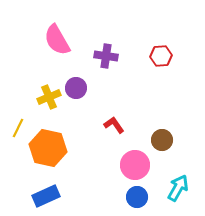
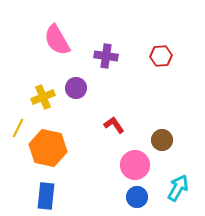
yellow cross: moved 6 px left
blue rectangle: rotated 60 degrees counterclockwise
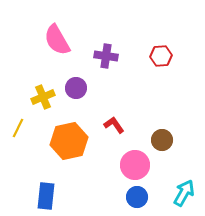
orange hexagon: moved 21 px right, 7 px up; rotated 24 degrees counterclockwise
cyan arrow: moved 6 px right, 5 px down
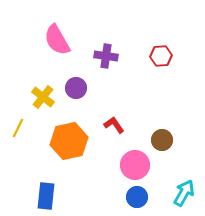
yellow cross: rotated 30 degrees counterclockwise
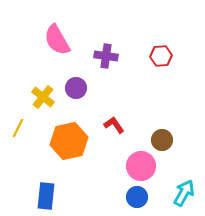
pink circle: moved 6 px right, 1 px down
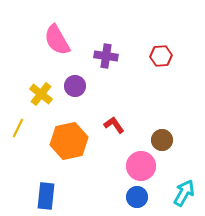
purple circle: moved 1 px left, 2 px up
yellow cross: moved 2 px left, 3 px up
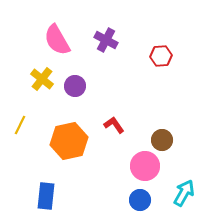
purple cross: moved 16 px up; rotated 20 degrees clockwise
yellow cross: moved 1 px right, 15 px up
yellow line: moved 2 px right, 3 px up
pink circle: moved 4 px right
blue circle: moved 3 px right, 3 px down
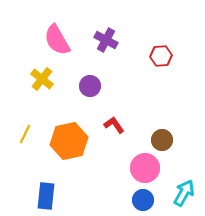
purple circle: moved 15 px right
yellow line: moved 5 px right, 9 px down
pink circle: moved 2 px down
blue circle: moved 3 px right
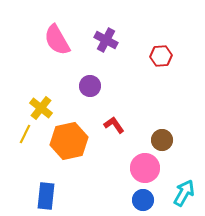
yellow cross: moved 1 px left, 29 px down
